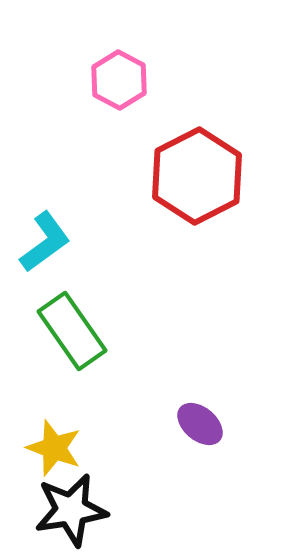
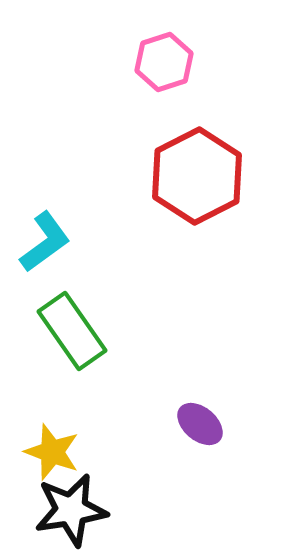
pink hexagon: moved 45 px right, 18 px up; rotated 14 degrees clockwise
yellow star: moved 2 px left, 4 px down
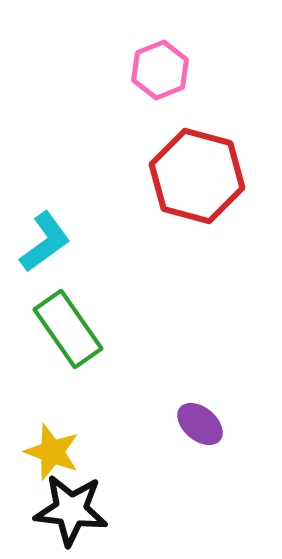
pink hexagon: moved 4 px left, 8 px down; rotated 4 degrees counterclockwise
red hexagon: rotated 18 degrees counterclockwise
green rectangle: moved 4 px left, 2 px up
black star: rotated 16 degrees clockwise
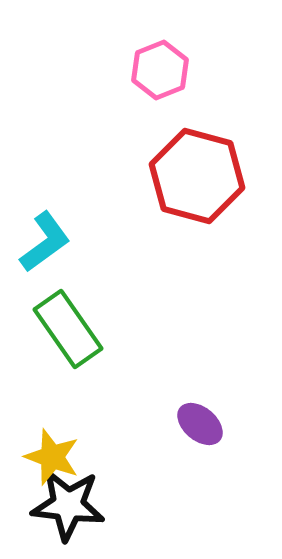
yellow star: moved 5 px down
black star: moved 3 px left, 5 px up
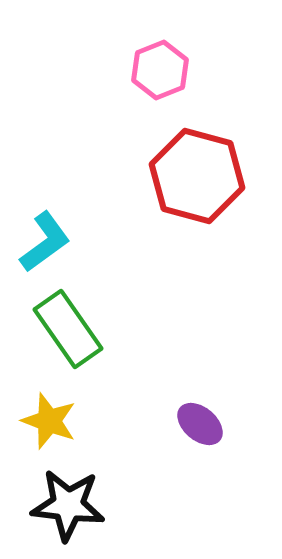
yellow star: moved 3 px left, 36 px up
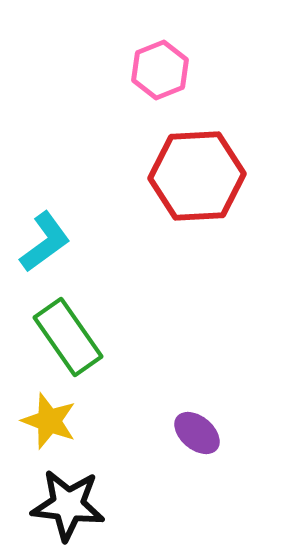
red hexagon: rotated 18 degrees counterclockwise
green rectangle: moved 8 px down
purple ellipse: moved 3 px left, 9 px down
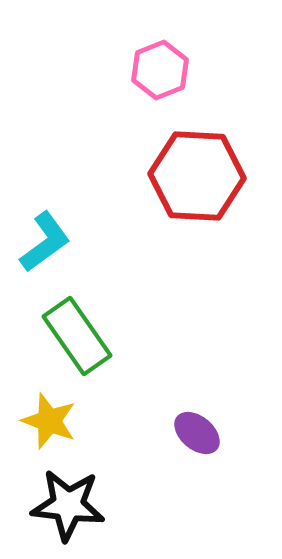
red hexagon: rotated 6 degrees clockwise
green rectangle: moved 9 px right, 1 px up
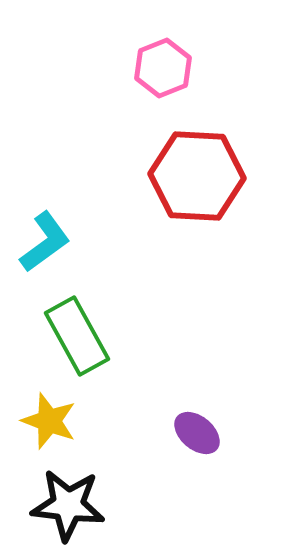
pink hexagon: moved 3 px right, 2 px up
green rectangle: rotated 6 degrees clockwise
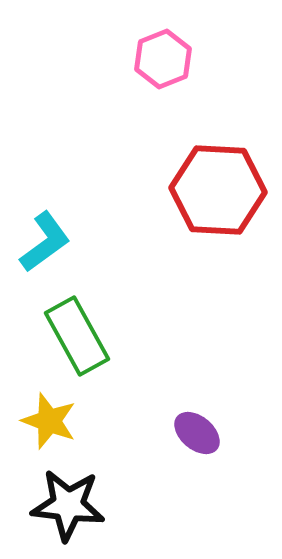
pink hexagon: moved 9 px up
red hexagon: moved 21 px right, 14 px down
